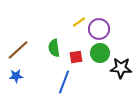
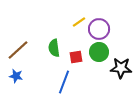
green circle: moved 1 px left, 1 px up
blue star: rotated 16 degrees clockwise
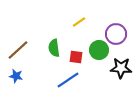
purple circle: moved 17 px right, 5 px down
green circle: moved 2 px up
red square: rotated 16 degrees clockwise
blue line: moved 4 px right, 2 px up; rotated 35 degrees clockwise
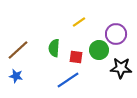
green semicircle: rotated 12 degrees clockwise
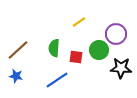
blue line: moved 11 px left
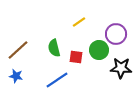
green semicircle: rotated 18 degrees counterclockwise
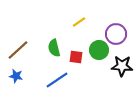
black star: moved 1 px right, 2 px up
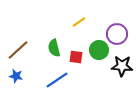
purple circle: moved 1 px right
